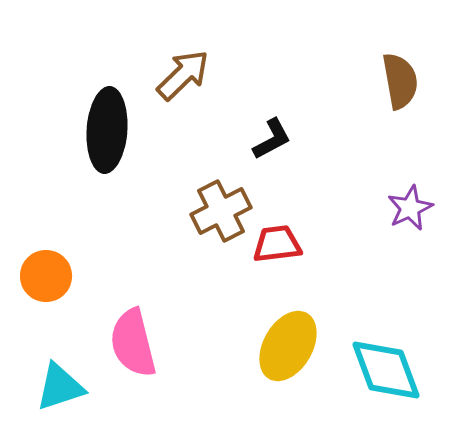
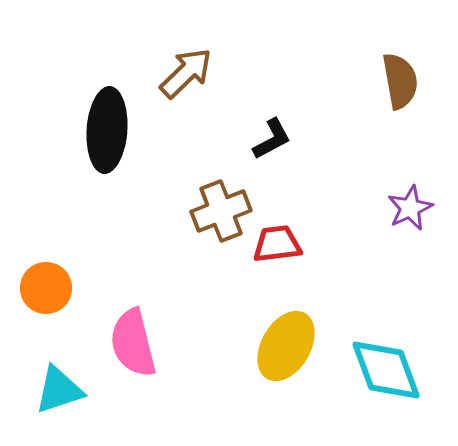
brown arrow: moved 3 px right, 2 px up
brown cross: rotated 6 degrees clockwise
orange circle: moved 12 px down
yellow ellipse: moved 2 px left
cyan triangle: moved 1 px left, 3 px down
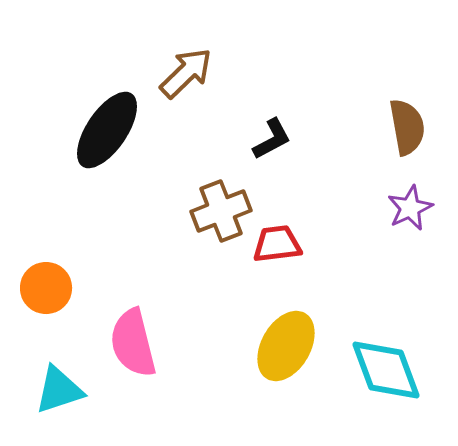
brown semicircle: moved 7 px right, 46 px down
black ellipse: rotated 30 degrees clockwise
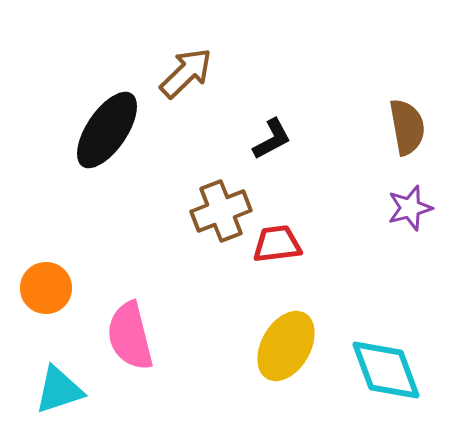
purple star: rotated 9 degrees clockwise
pink semicircle: moved 3 px left, 7 px up
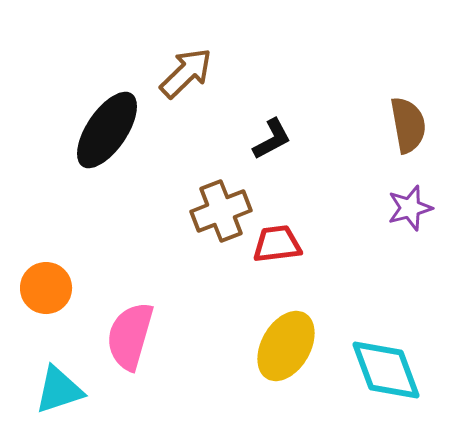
brown semicircle: moved 1 px right, 2 px up
pink semicircle: rotated 30 degrees clockwise
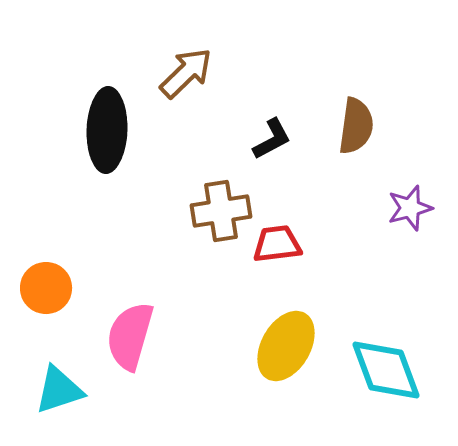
brown semicircle: moved 52 px left, 1 px down; rotated 18 degrees clockwise
black ellipse: rotated 32 degrees counterclockwise
brown cross: rotated 12 degrees clockwise
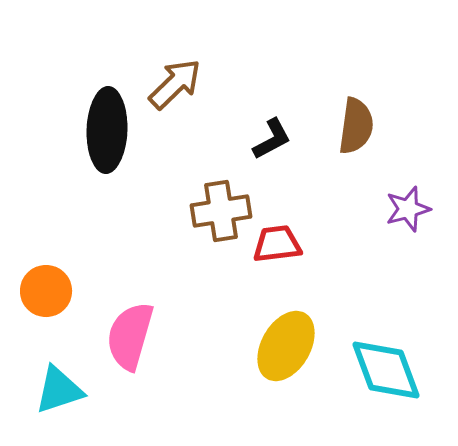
brown arrow: moved 11 px left, 11 px down
purple star: moved 2 px left, 1 px down
orange circle: moved 3 px down
